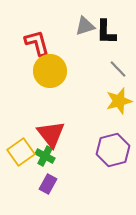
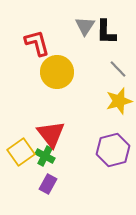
gray triangle: rotated 40 degrees counterclockwise
yellow circle: moved 7 px right, 1 px down
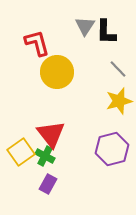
purple hexagon: moved 1 px left, 1 px up
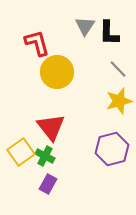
black L-shape: moved 3 px right, 1 px down
red triangle: moved 7 px up
